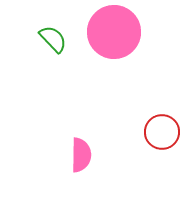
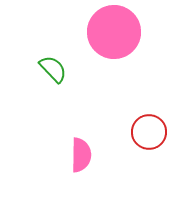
green semicircle: moved 30 px down
red circle: moved 13 px left
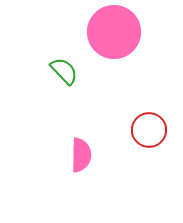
green semicircle: moved 11 px right, 2 px down
red circle: moved 2 px up
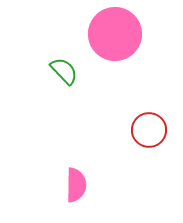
pink circle: moved 1 px right, 2 px down
pink semicircle: moved 5 px left, 30 px down
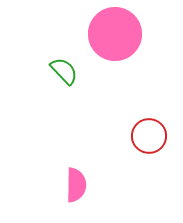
red circle: moved 6 px down
